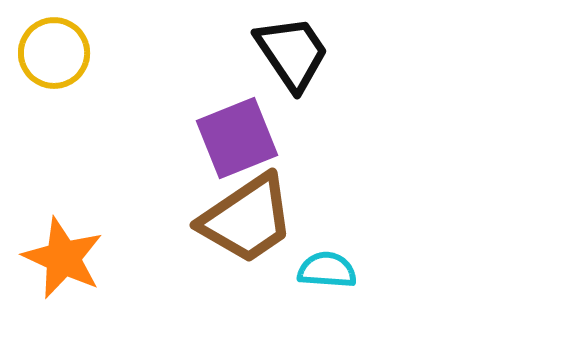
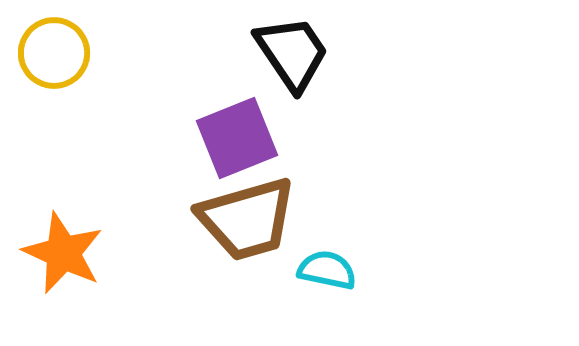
brown trapezoid: rotated 18 degrees clockwise
orange star: moved 5 px up
cyan semicircle: rotated 8 degrees clockwise
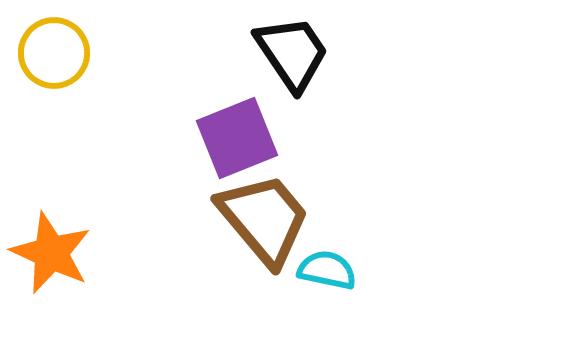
brown trapezoid: moved 17 px right; rotated 114 degrees counterclockwise
orange star: moved 12 px left
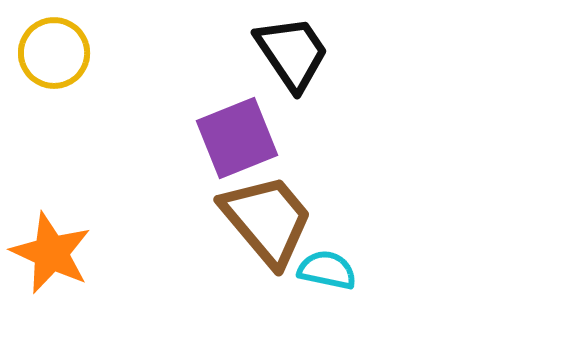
brown trapezoid: moved 3 px right, 1 px down
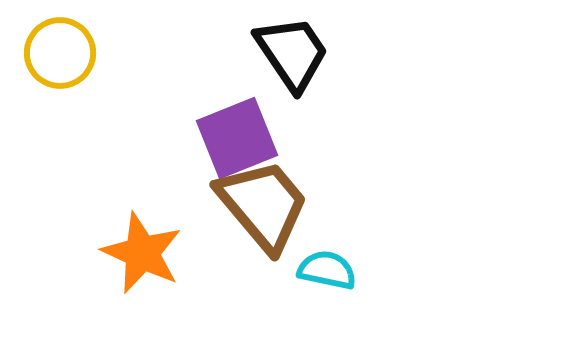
yellow circle: moved 6 px right
brown trapezoid: moved 4 px left, 15 px up
orange star: moved 91 px right
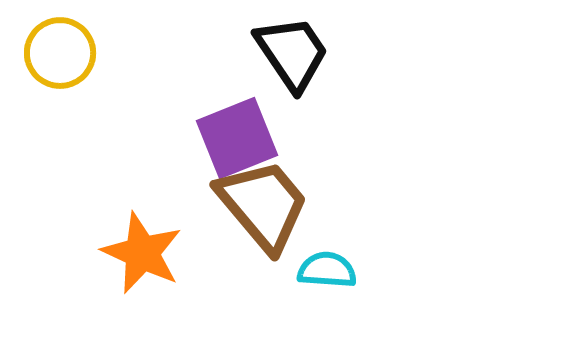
cyan semicircle: rotated 8 degrees counterclockwise
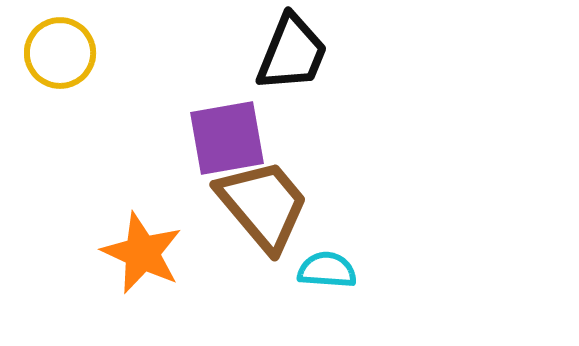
black trapezoid: rotated 56 degrees clockwise
purple square: moved 10 px left; rotated 12 degrees clockwise
